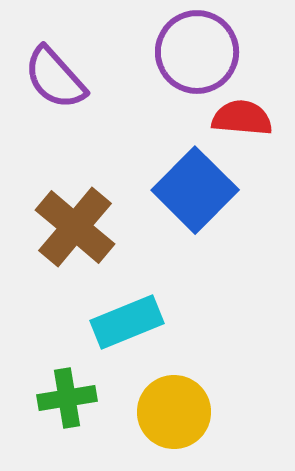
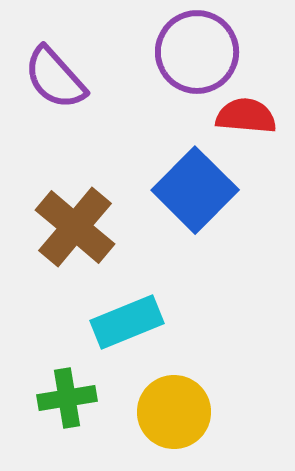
red semicircle: moved 4 px right, 2 px up
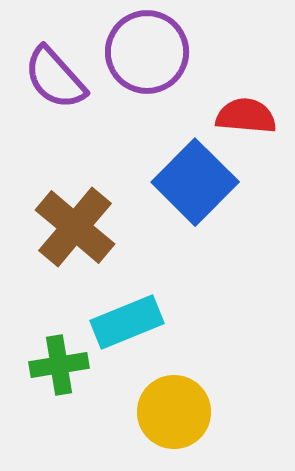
purple circle: moved 50 px left
blue square: moved 8 px up
green cross: moved 8 px left, 33 px up
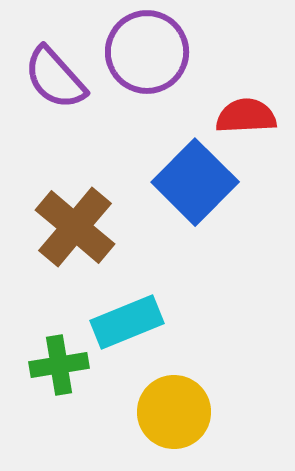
red semicircle: rotated 8 degrees counterclockwise
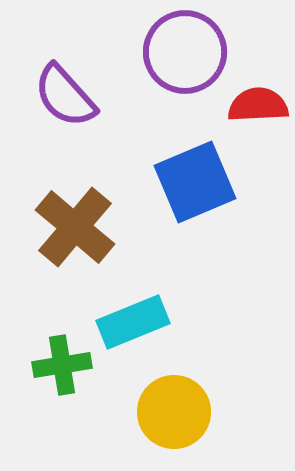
purple circle: moved 38 px right
purple semicircle: moved 10 px right, 18 px down
red semicircle: moved 12 px right, 11 px up
blue square: rotated 22 degrees clockwise
cyan rectangle: moved 6 px right
green cross: moved 3 px right
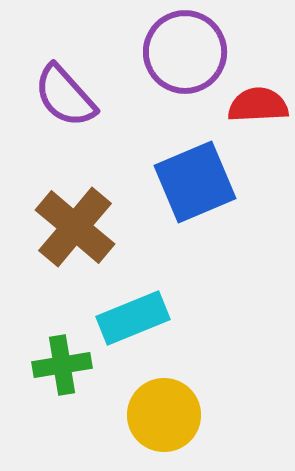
cyan rectangle: moved 4 px up
yellow circle: moved 10 px left, 3 px down
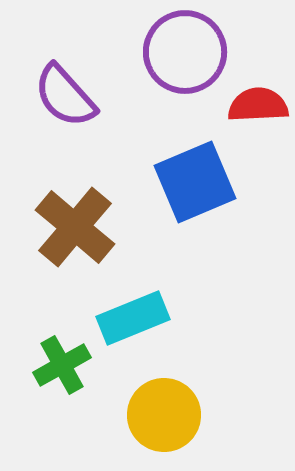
green cross: rotated 20 degrees counterclockwise
